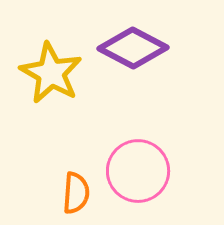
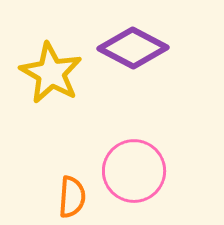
pink circle: moved 4 px left
orange semicircle: moved 4 px left, 4 px down
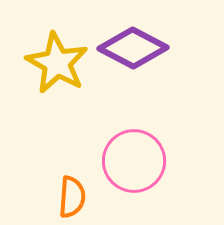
yellow star: moved 6 px right, 10 px up
pink circle: moved 10 px up
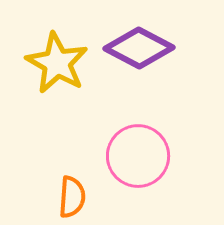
purple diamond: moved 6 px right
pink circle: moved 4 px right, 5 px up
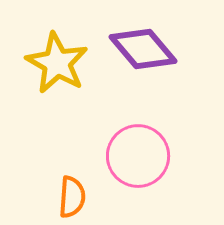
purple diamond: moved 4 px right, 1 px down; rotated 22 degrees clockwise
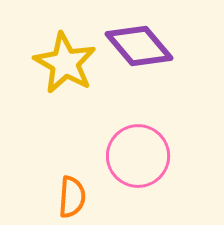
purple diamond: moved 4 px left, 3 px up
yellow star: moved 8 px right
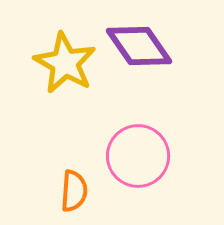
purple diamond: rotated 6 degrees clockwise
orange semicircle: moved 2 px right, 6 px up
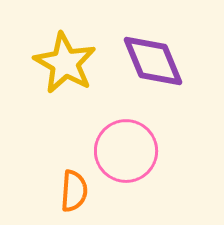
purple diamond: moved 14 px right, 15 px down; rotated 12 degrees clockwise
pink circle: moved 12 px left, 5 px up
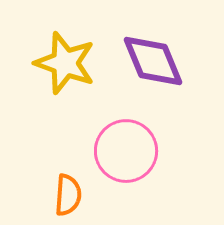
yellow star: rotated 10 degrees counterclockwise
orange semicircle: moved 6 px left, 4 px down
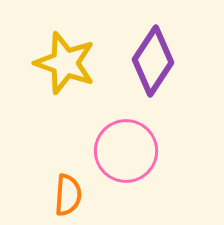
purple diamond: rotated 56 degrees clockwise
